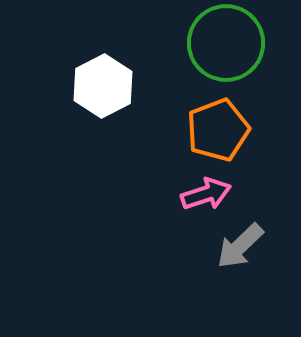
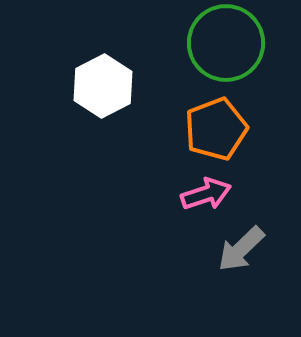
orange pentagon: moved 2 px left, 1 px up
gray arrow: moved 1 px right, 3 px down
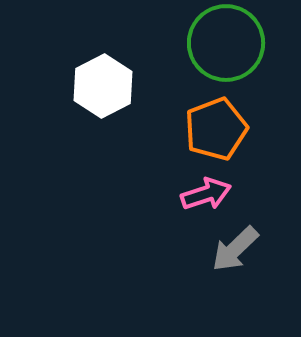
gray arrow: moved 6 px left
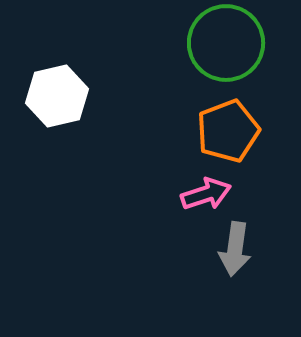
white hexagon: moved 46 px left, 10 px down; rotated 14 degrees clockwise
orange pentagon: moved 12 px right, 2 px down
gray arrow: rotated 38 degrees counterclockwise
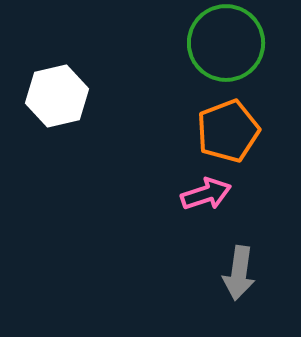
gray arrow: moved 4 px right, 24 px down
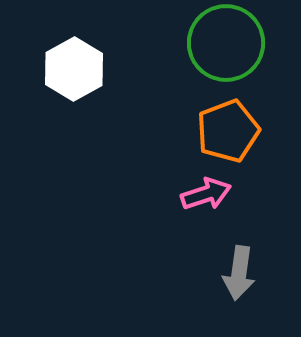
white hexagon: moved 17 px right, 27 px up; rotated 16 degrees counterclockwise
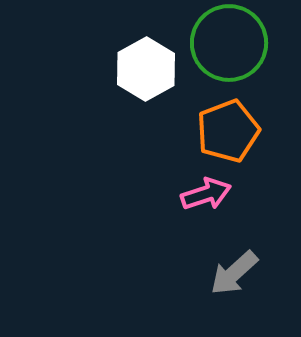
green circle: moved 3 px right
white hexagon: moved 72 px right
gray arrow: moved 5 px left; rotated 40 degrees clockwise
